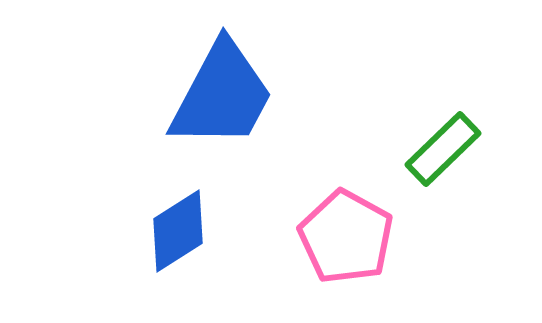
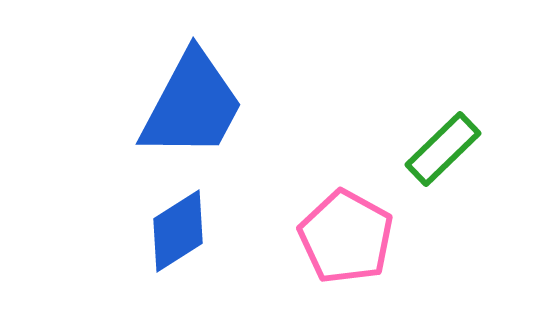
blue trapezoid: moved 30 px left, 10 px down
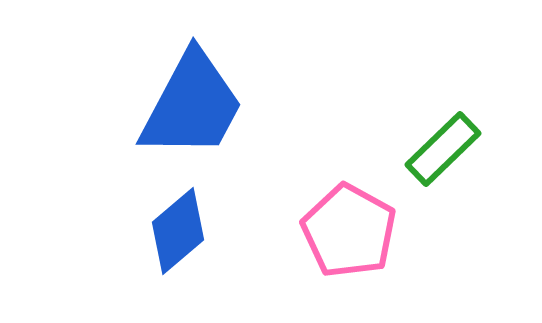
blue diamond: rotated 8 degrees counterclockwise
pink pentagon: moved 3 px right, 6 px up
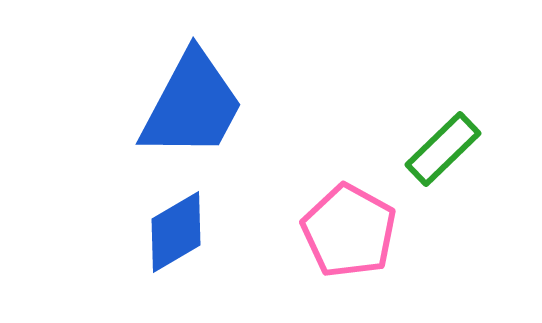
blue diamond: moved 2 px left, 1 px down; rotated 10 degrees clockwise
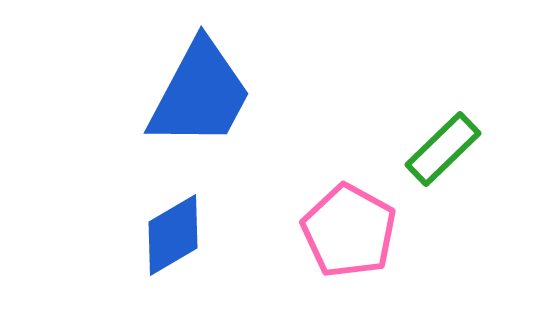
blue trapezoid: moved 8 px right, 11 px up
blue diamond: moved 3 px left, 3 px down
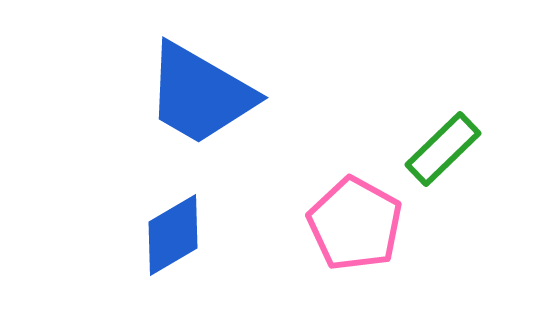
blue trapezoid: rotated 92 degrees clockwise
pink pentagon: moved 6 px right, 7 px up
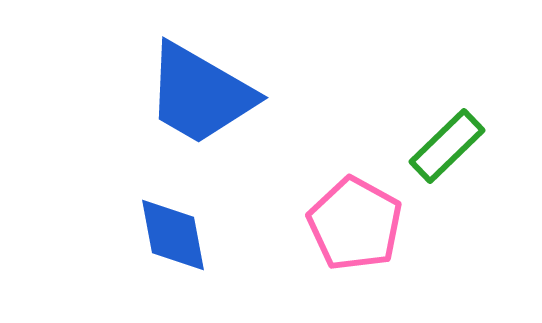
green rectangle: moved 4 px right, 3 px up
blue diamond: rotated 70 degrees counterclockwise
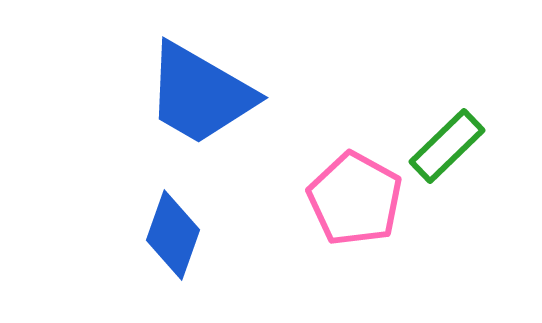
pink pentagon: moved 25 px up
blue diamond: rotated 30 degrees clockwise
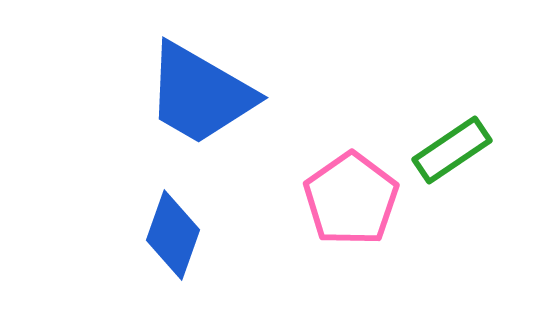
green rectangle: moved 5 px right, 4 px down; rotated 10 degrees clockwise
pink pentagon: moved 4 px left; rotated 8 degrees clockwise
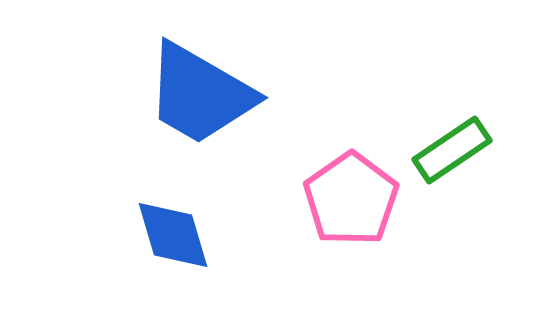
blue diamond: rotated 36 degrees counterclockwise
